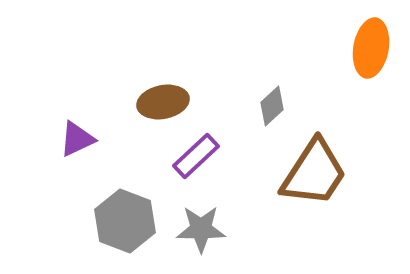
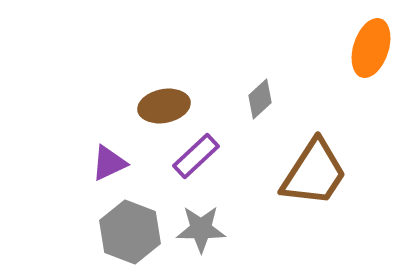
orange ellipse: rotated 8 degrees clockwise
brown ellipse: moved 1 px right, 4 px down
gray diamond: moved 12 px left, 7 px up
purple triangle: moved 32 px right, 24 px down
gray hexagon: moved 5 px right, 11 px down
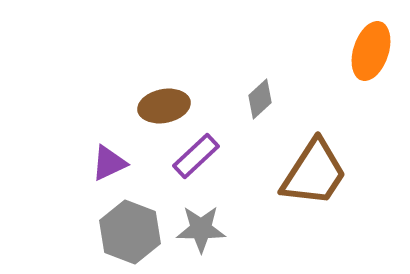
orange ellipse: moved 3 px down
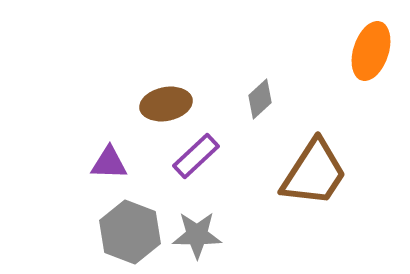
brown ellipse: moved 2 px right, 2 px up
purple triangle: rotated 27 degrees clockwise
gray star: moved 4 px left, 6 px down
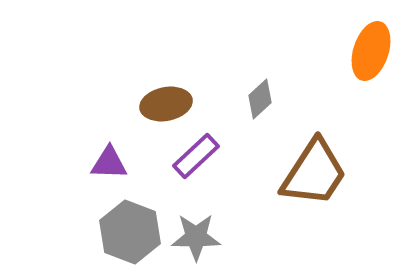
gray star: moved 1 px left, 2 px down
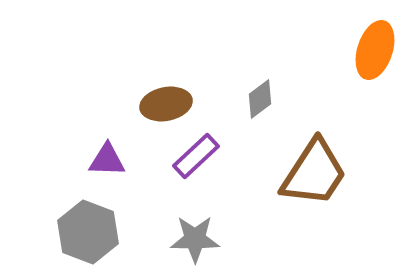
orange ellipse: moved 4 px right, 1 px up
gray diamond: rotated 6 degrees clockwise
purple triangle: moved 2 px left, 3 px up
gray hexagon: moved 42 px left
gray star: moved 1 px left, 2 px down
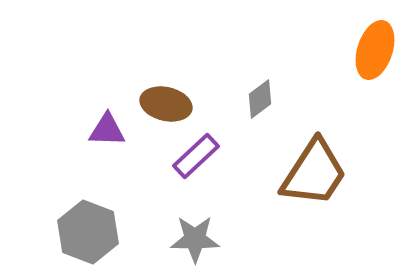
brown ellipse: rotated 24 degrees clockwise
purple triangle: moved 30 px up
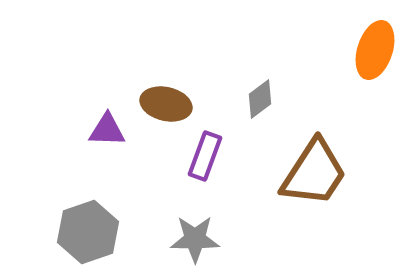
purple rectangle: moved 9 px right; rotated 27 degrees counterclockwise
gray hexagon: rotated 20 degrees clockwise
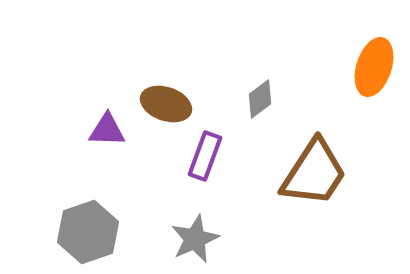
orange ellipse: moved 1 px left, 17 px down
brown ellipse: rotated 6 degrees clockwise
gray star: rotated 24 degrees counterclockwise
